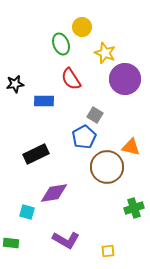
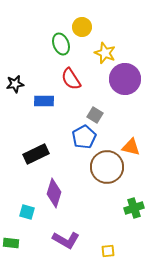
purple diamond: rotated 64 degrees counterclockwise
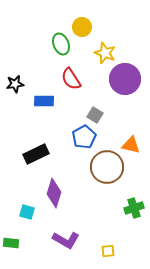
orange triangle: moved 2 px up
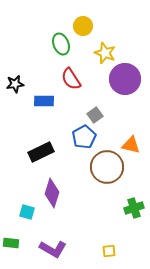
yellow circle: moved 1 px right, 1 px up
gray square: rotated 21 degrees clockwise
black rectangle: moved 5 px right, 2 px up
purple diamond: moved 2 px left
purple L-shape: moved 13 px left, 9 px down
yellow square: moved 1 px right
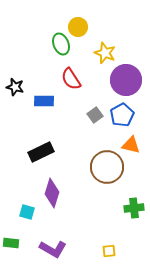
yellow circle: moved 5 px left, 1 px down
purple circle: moved 1 px right, 1 px down
black star: moved 3 px down; rotated 24 degrees clockwise
blue pentagon: moved 38 px right, 22 px up
green cross: rotated 12 degrees clockwise
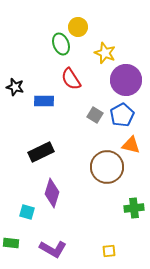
gray square: rotated 21 degrees counterclockwise
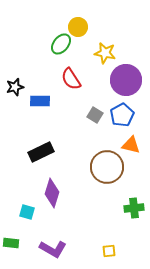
green ellipse: rotated 60 degrees clockwise
yellow star: rotated 10 degrees counterclockwise
black star: rotated 30 degrees counterclockwise
blue rectangle: moved 4 px left
